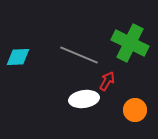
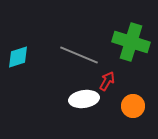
green cross: moved 1 px right, 1 px up; rotated 9 degrees counterclockwise
cyan diamond: rotated 15 degrees counterclockwise
orange circle: moved 2 px left, 4 px up
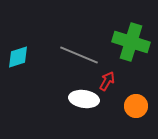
white ellipse: rotated 16 degrees clockwise
orange circle: moved 3 px right
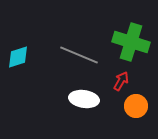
red arrow: moved 14 px right
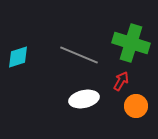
green cross: moved 1 px down
white ellipse: rotated 20 degrees counterclockwise
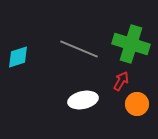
green cross: moved 1 px down
gray line: moved 6 px up
white ellipse: moved 1 px left, 1 px down
orange circle: moved 1 px right, 2 px up
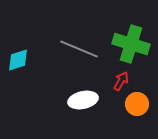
cyan diamond: moved 3 px down
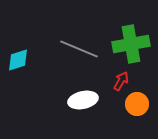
green cross: rotated 27 degrees counterclockwise
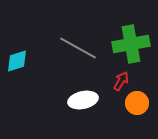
gray line: moved 1 px left, 1 px up; rotated 6 degrees clockwise
cyan diamond: moved 1 px left, 1 px down
orange circle: moved 1 px up
